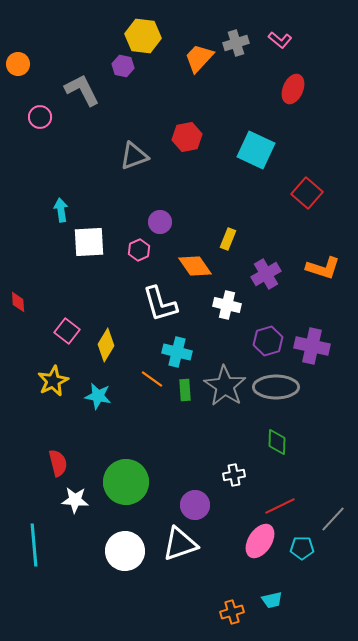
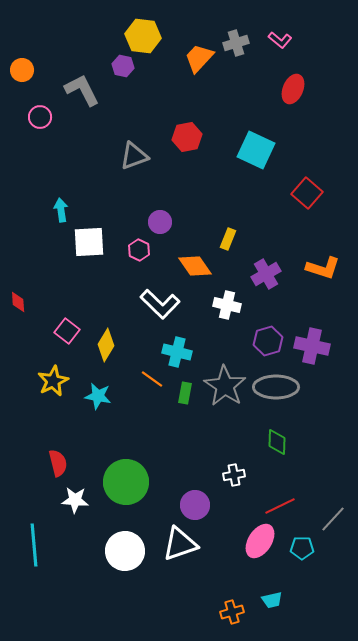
orange circle at (18, 64): moved 4 px right, 6 px down
pink hexagon at (139, 250): rotated 10 degrees counterclockwise
white L-shape at (160, 304): rotated 30 degrees counterclockwise
green rectangle at (185, 390): moved 3 px down; rotated 15 degrees clockwise
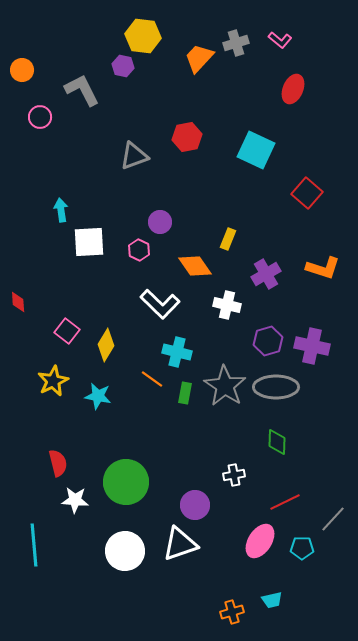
red line at (280, 506): moved 5 px right, 4 px up
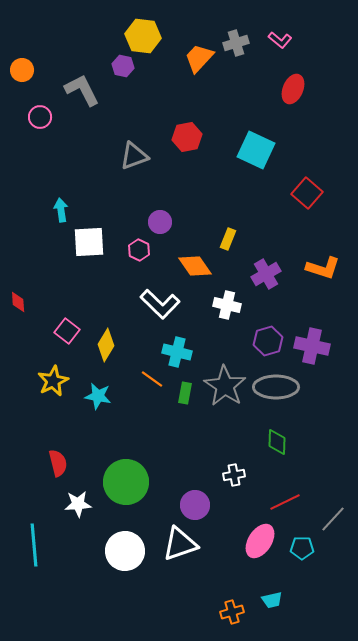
white star at (75, 500): moved 3 px right, 4 px down; rotated 8 degrees counterclockwise
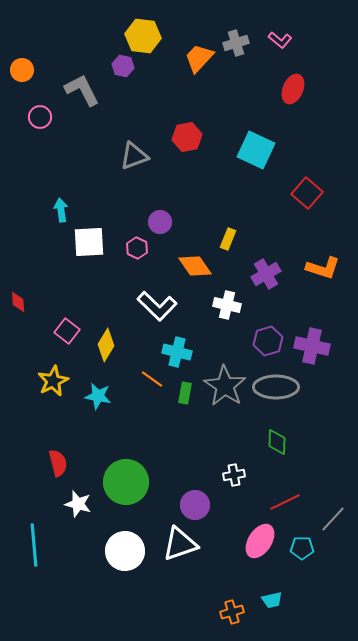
pink hexagon at (139, 250): moved 2 px left, 2 px up
white L-shape at (160, 304): moved 3 px left, 2 px down
white star at (78, 504): rotated 20 degrees clockwise
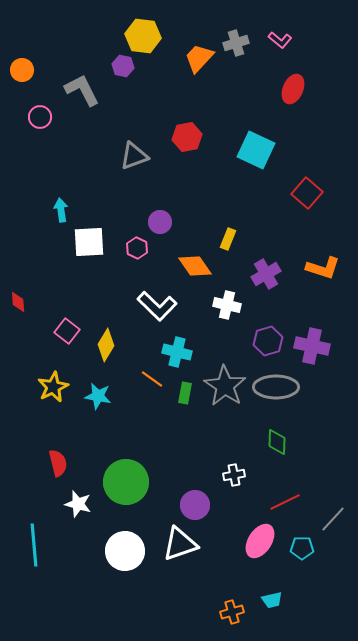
yellow star at (53, 381): moved 6 px down
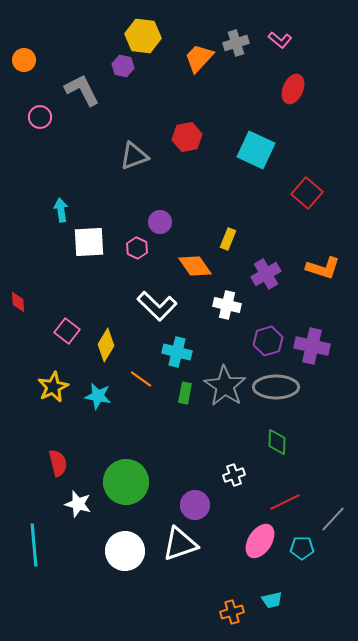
orange circle at (22, 70): moved 2 px right, 10 px up
orange line at (152, 379): moved 11 px left
white cross at (234, 475): rotated 10 degrees counterclockwise
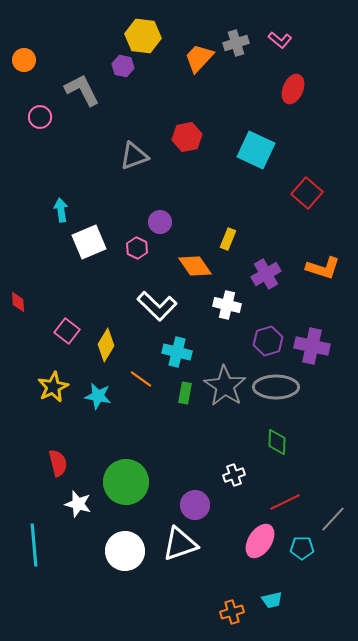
white square at (89, 242): rotated 20 degrees counterclockwise
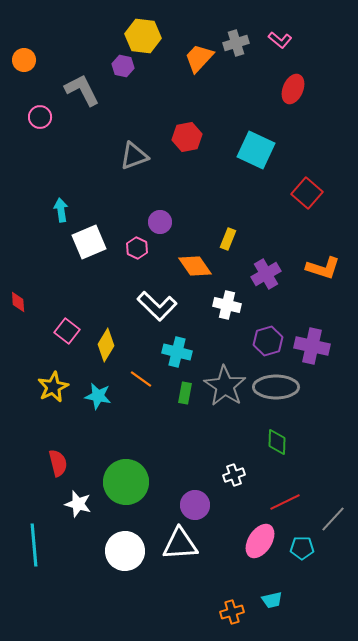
white triangle at (180, 544): rotated 15 degrees clockwise
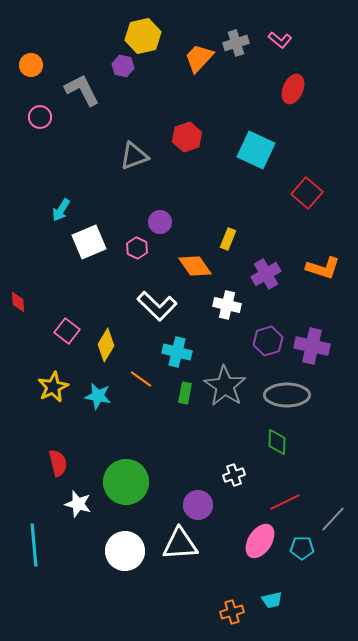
yellow hexagon at (143, 36): rotated 20 degrees counterclockwise
orange circle at (24, 60): moved 7 px right, 5 px down
red hexagon at (187, 137): rotated 8 degrees counterclockwise
cyan arrow at (61, 210): rotated 140 degrees counterclockwise
gray ellipse at (276, 387): moved 11 px right, 8 px down
purple circle at (195, 505): moved 3 px right
